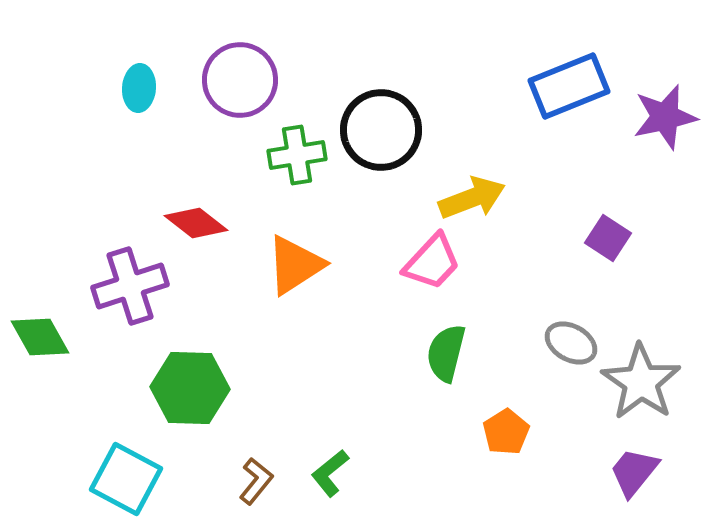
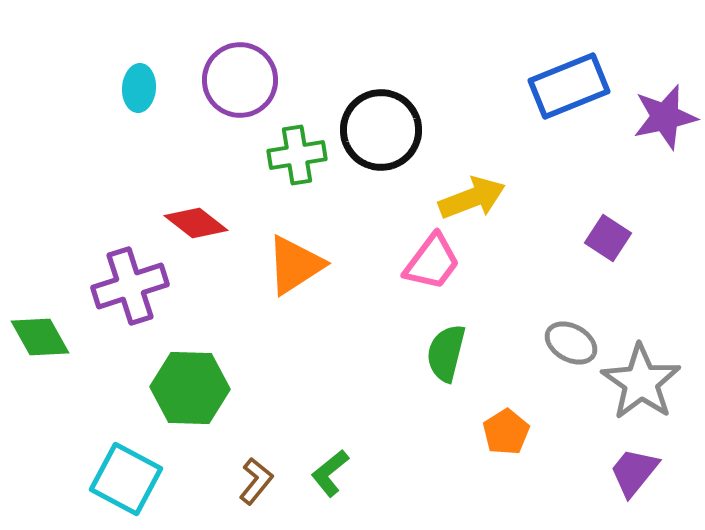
pink trapezoid: rotated 6 degrees counterclockwise
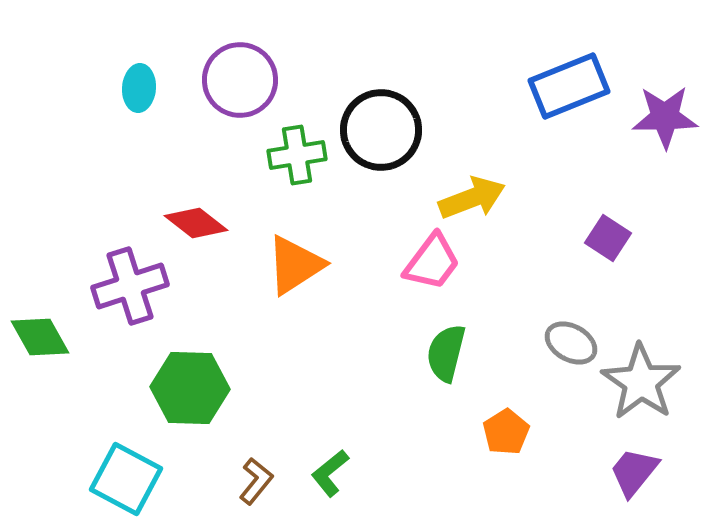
purple star: rotated 12 degrees clockwise
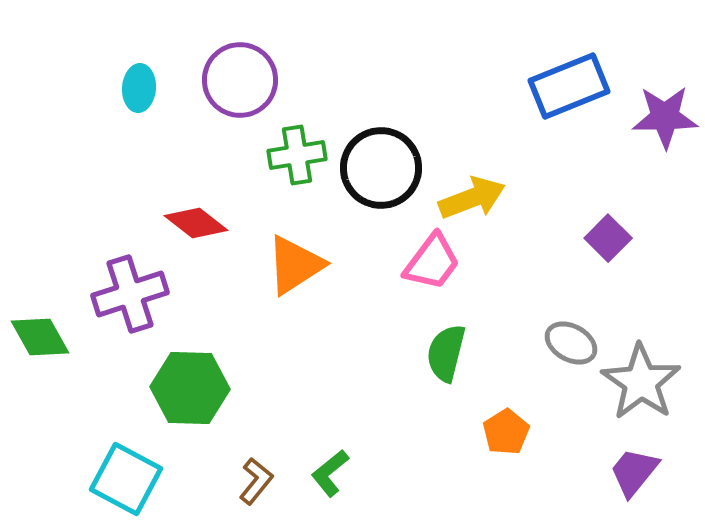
black circle: moved 38 px down
purple square: rotated 12 degrees clockwise
purple cross: moved 8 px down
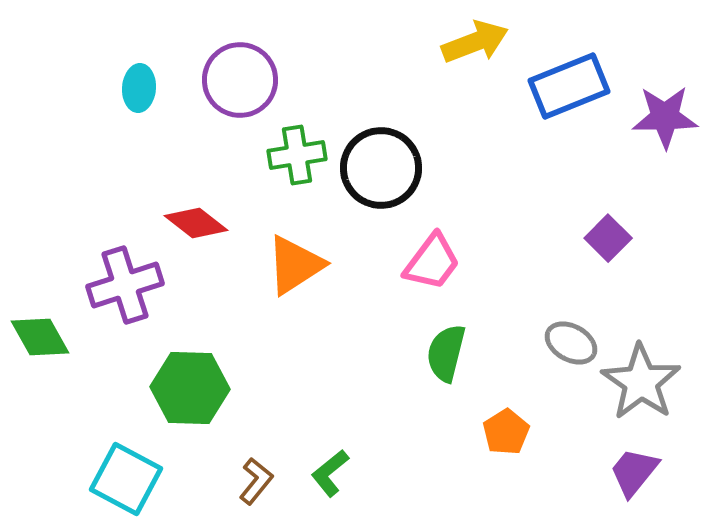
yellow arrow: moved 3 px right, 156 px up
purple cross: moved 5 px left, 9 px up
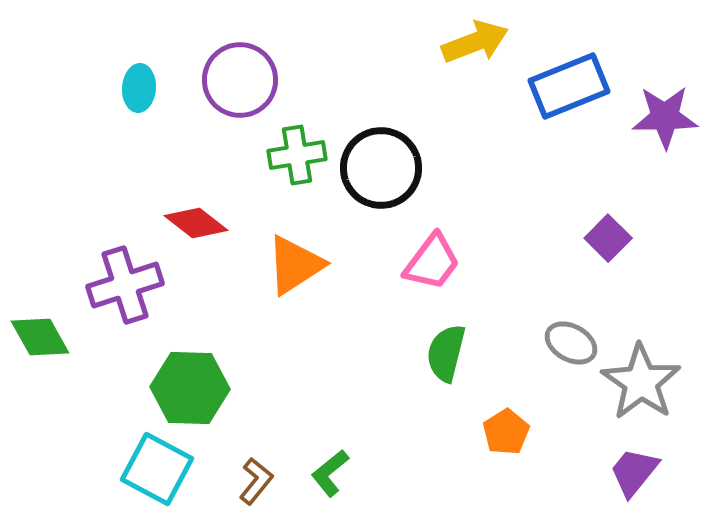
cyan square: moved 31 px right, 10 px up
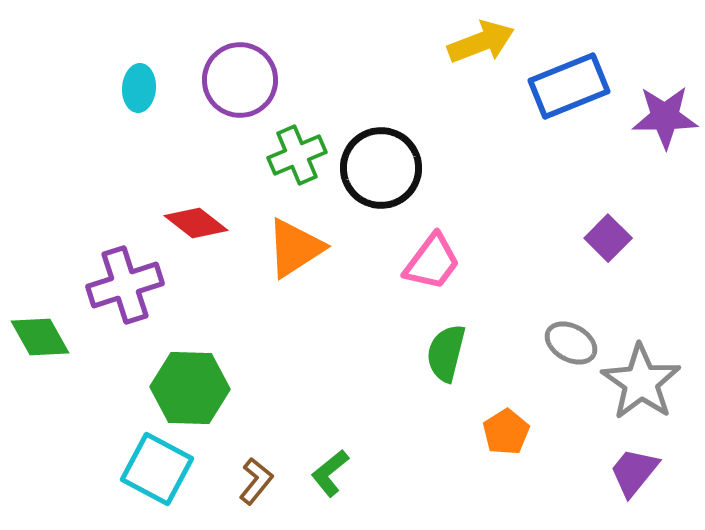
yellow arrow: moved 6 px right
green cross: rotated 14 degrees counterclockwise
orange triangle: moved 17 px up
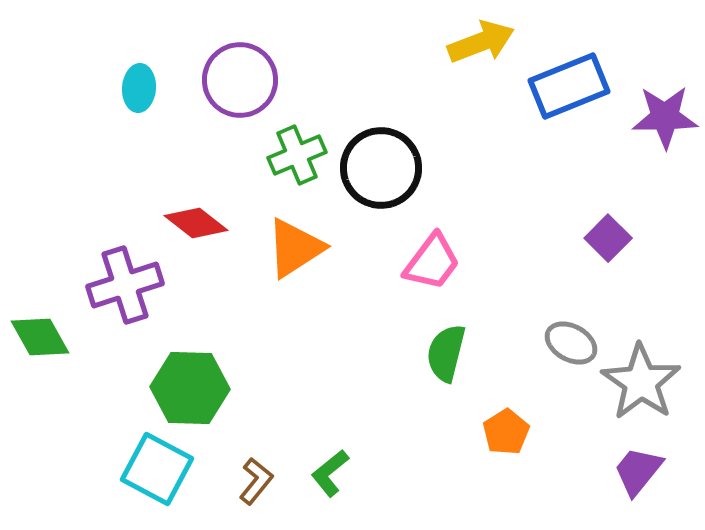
purple trapezoid: moved 4 px right, 1 px up
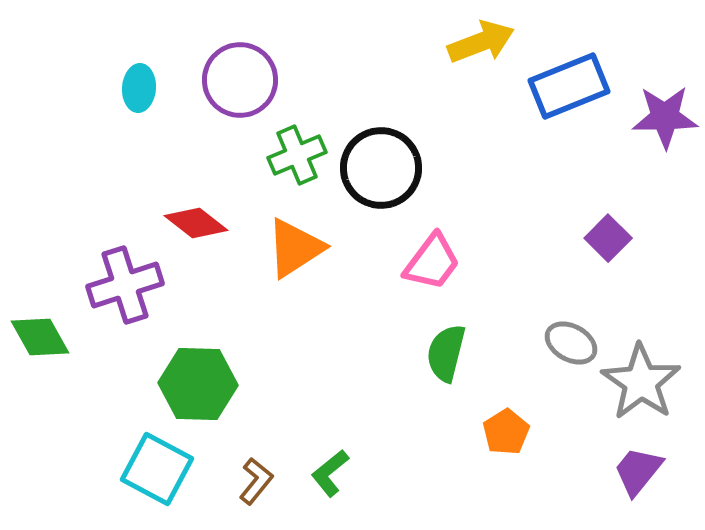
green hexagon: moved 8 px right, 4 px up
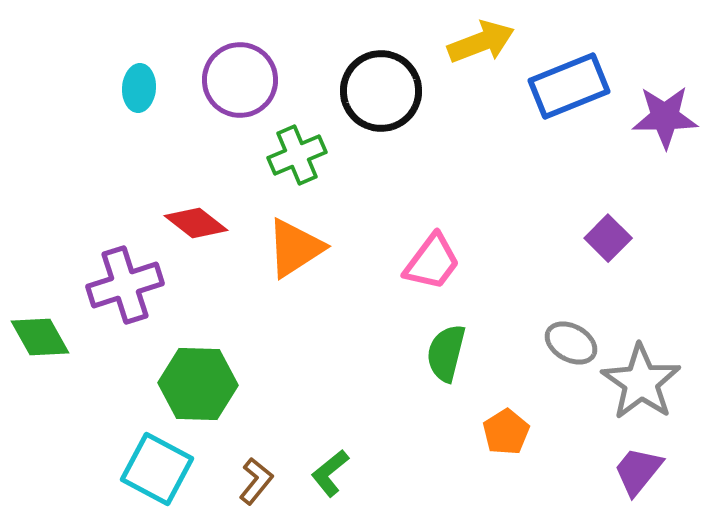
black circle: moved 77 px up
